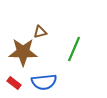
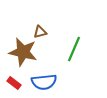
brown star: rotated 12 degrees clockwise
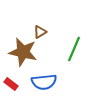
brown triangle: rotated 16 degrees counterclockwise
red rectangle: moved 3 px left, 1 px down
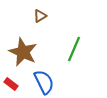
brown triangle: moved 16 px up
brown star: rotated 12 degrees clockwise
blue semicircle: rotated 110 degrees counterclockwise
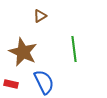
green line: rotated 30 degrees counterclockwise
red rectangle: rotated 24 degrees counterclockwise
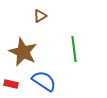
blue semicircle: moved 1 px up; rotated 30 degrees counterclockwise
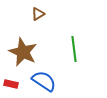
brown triangle: moved 2 px left, 2 px up
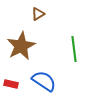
brown star: moved 2 px left, 6 px up; rotated 20 degrees clockwise
